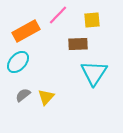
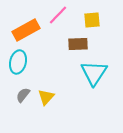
orange rectangle: moved 1 px up
cyan ellipse: rotated 30 degrees counterclockwise
gray semicircle: rotated 14 degrees counterclockwise
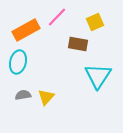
pink line: moved 1 px left, 2 px down
yellow square: moved 3 px right, 2 px down; rotated 18 degrees counterclockwise
brown rectangle: rotated 12 degrees clockwise
cyan triangle: moved 4 px right, 3 px down
gray semicircle: rotated 42 degrees clockwise
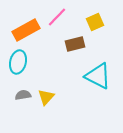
brown rectangle: moved 3 px left; rotated 24 degrees counterclockwise
cyan triangle: rotated 36 degrees counterclockwise
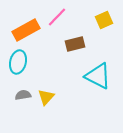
yellow square: moved 9 px right, 2 px up
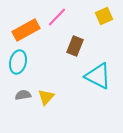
yellow square: moved 4 px up
brown rectangle: moved 2 px down; rotated 54 degrees counterclockwise
